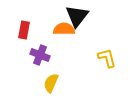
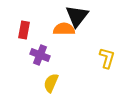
yellow L-shape: rotated 30 degrees clockwise
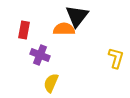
yellow L-shape: moved 9 px right
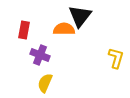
black triangle: moved 3 px right
yellow semicircle: moved 6 px left
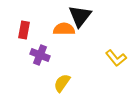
yellow L-shape: rotated 125 degrees clockwise
yellow semicircle: moved 17 px right; rotated 12 degrees clockwise
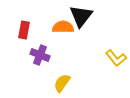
black triangle: moved 1 px right
orange semicircle: moved 1 px left, 2 px up
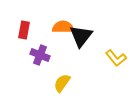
black triangle: moved 20 px down
